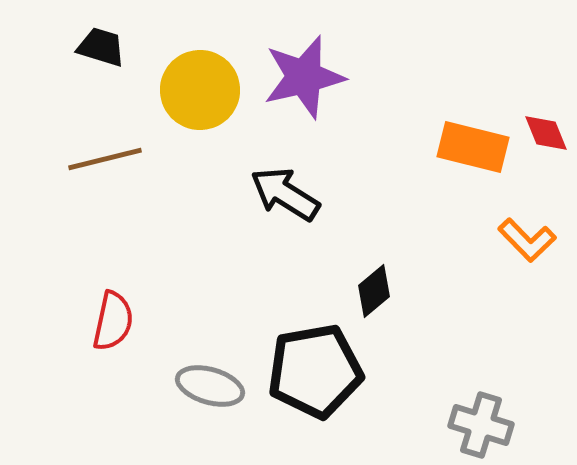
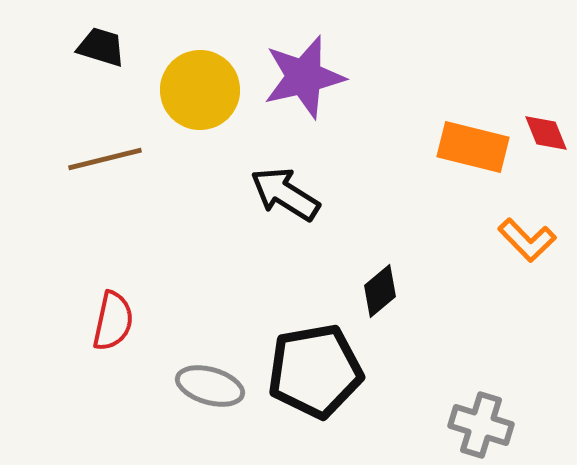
black diamond: moved 6 px right
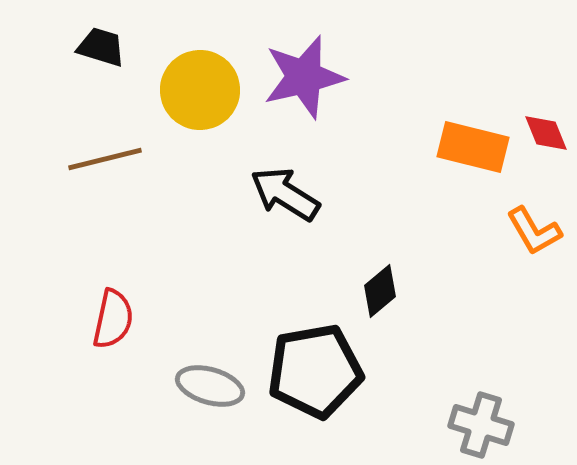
orange L-shape: moved 7 px right, 9 px up; rotated 14 degrees clockwise
red semicircle: moved 2 px up
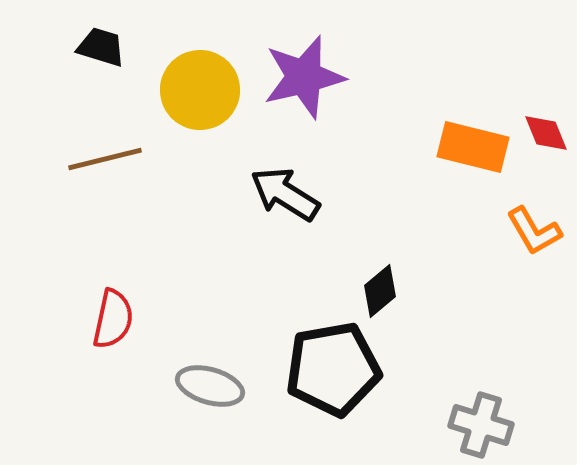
black pentagon: moved 18 px right, 2 px up
